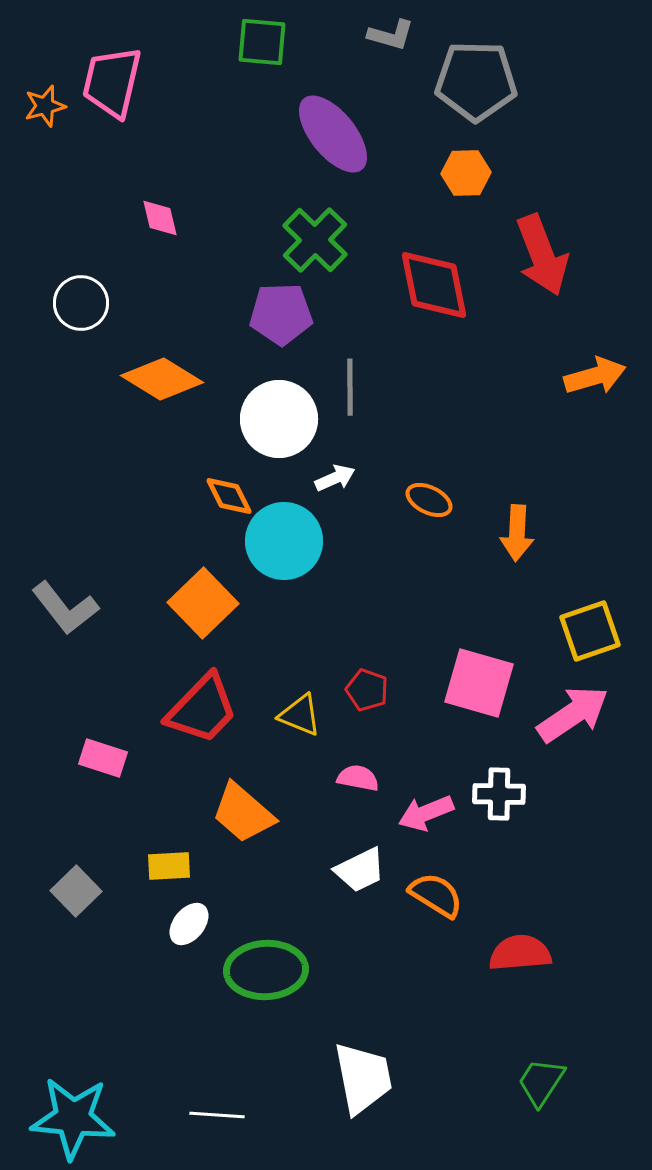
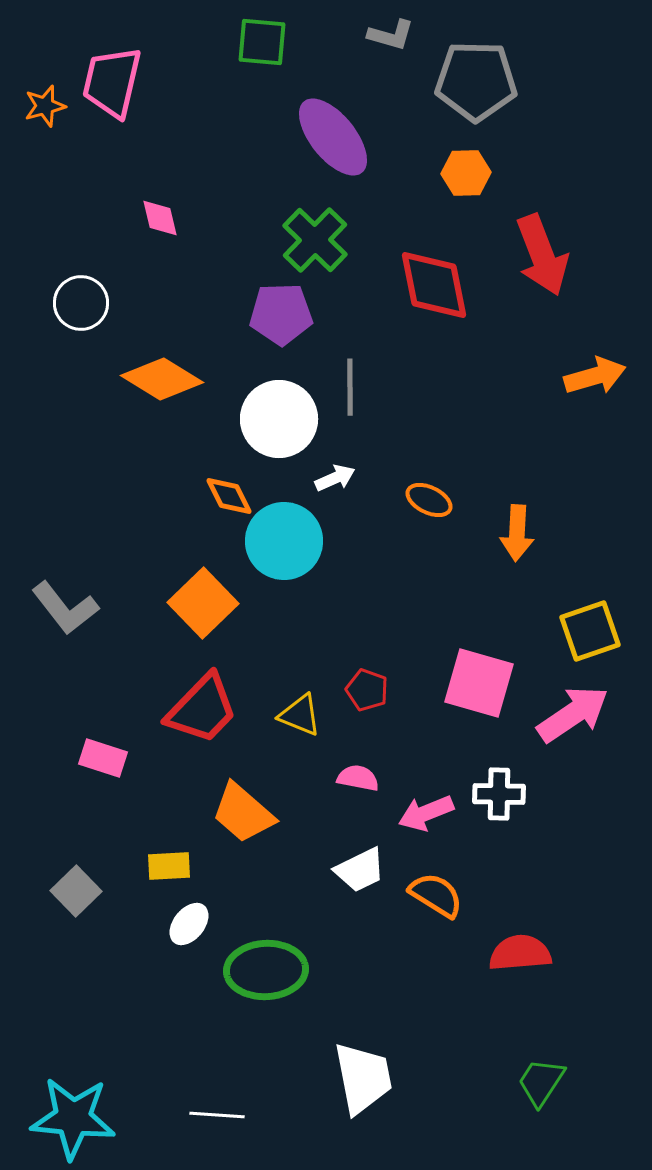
purple ellipse at (333, 134): moved 3 px down
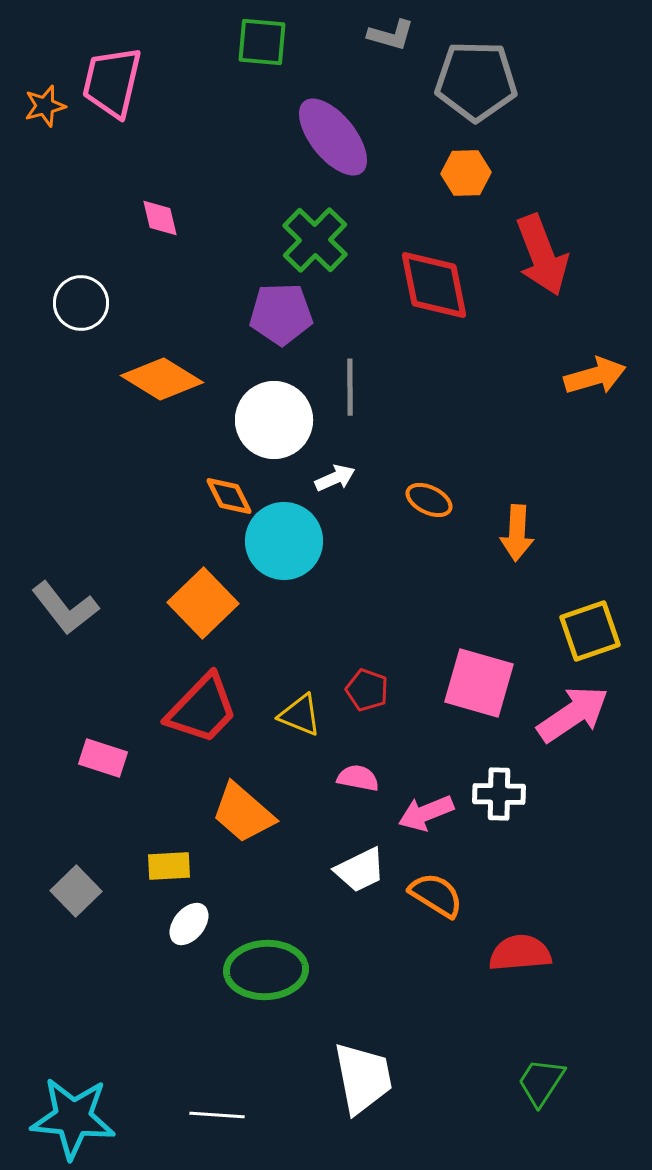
white circle at (279, 419): moved 5 px left, 1 px down
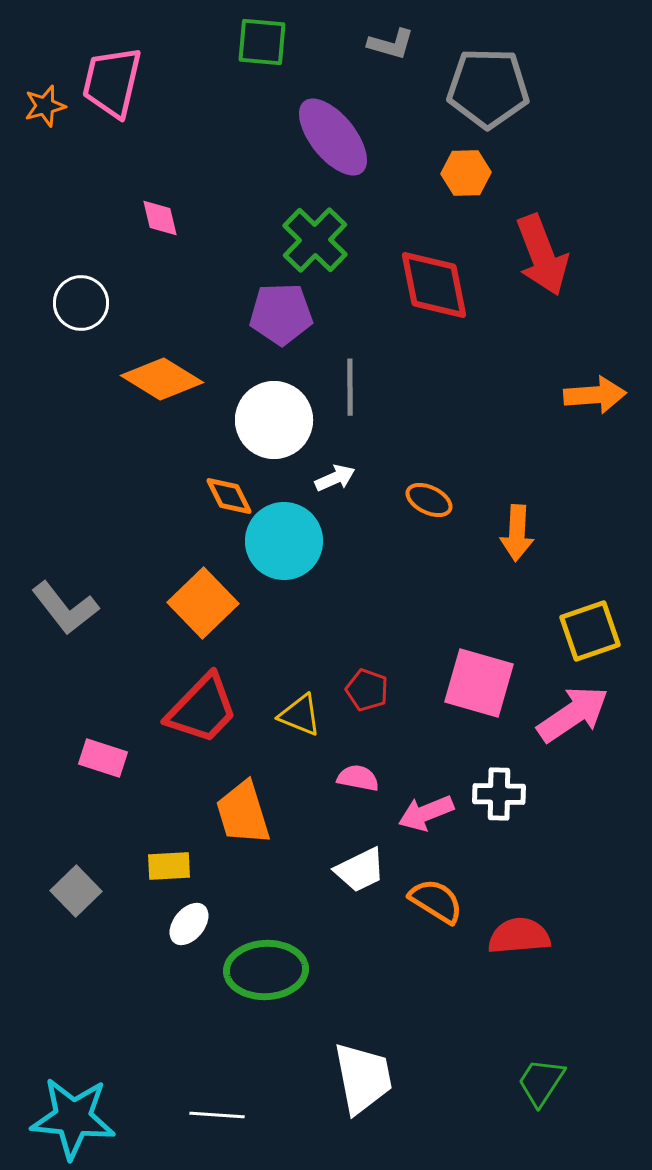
gray L-shape at (391, 35): moved 9 px down
gray pentagon at (476, 81): moved 12 px right, 7 px down
orange arrow at (595, 376): moved 19 px down; rotated 12 degrees clockwise
orange trapezoid at (243, 813): rotated 32 degrees clockwise
orange semicircle at (436, 895): moved 6 px down
red semicircle at (520, 953): moved 1 px left, 17 px up
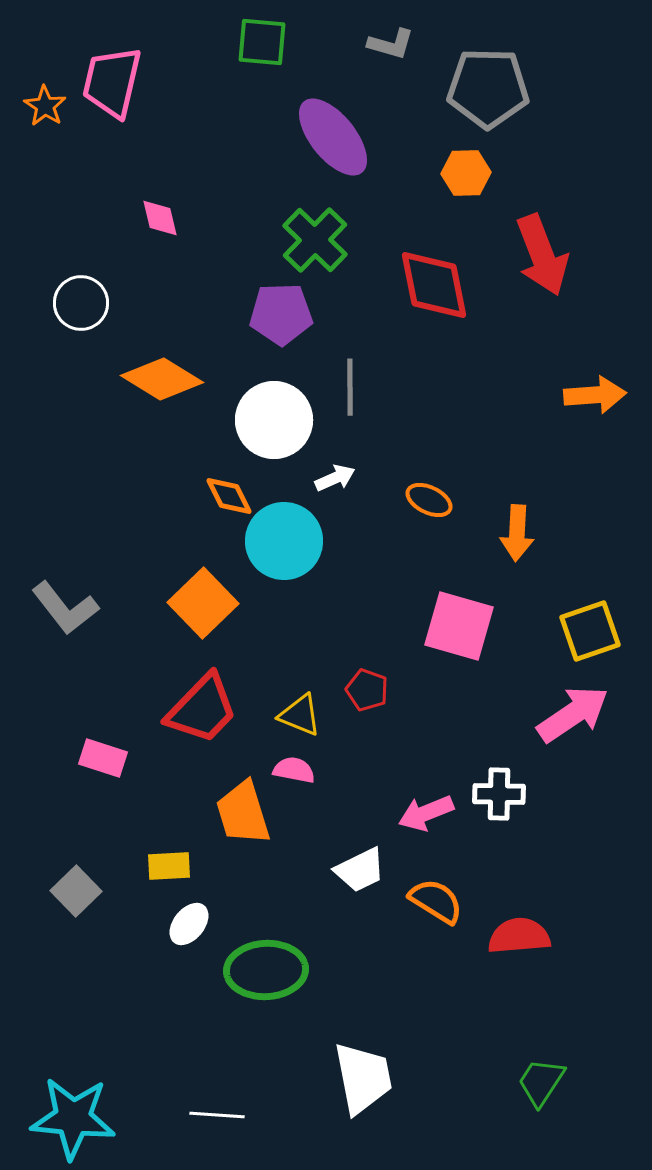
orange star at (45, 106): rotated 24 degrees counterclockwise
pink square at (479, 683): moved 20 px left, 57 px up
pink semicircle at (358, 778): moved 64 px left, 8 px up
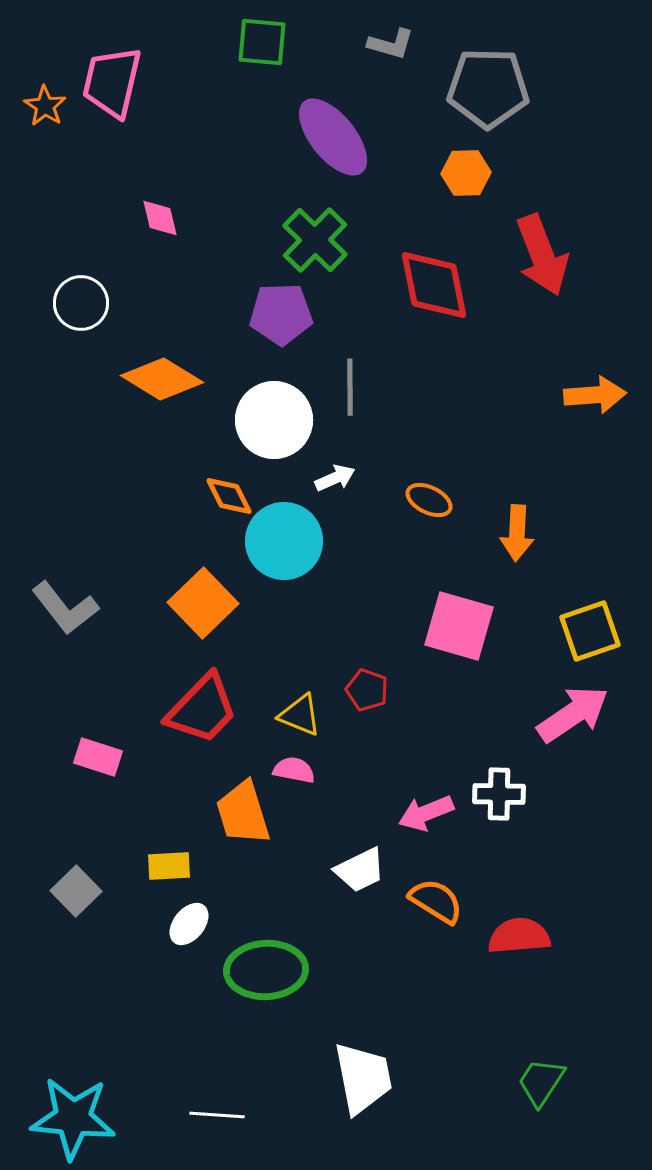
pink rectangle at (103, 758): moved 5 px left, 1 px up
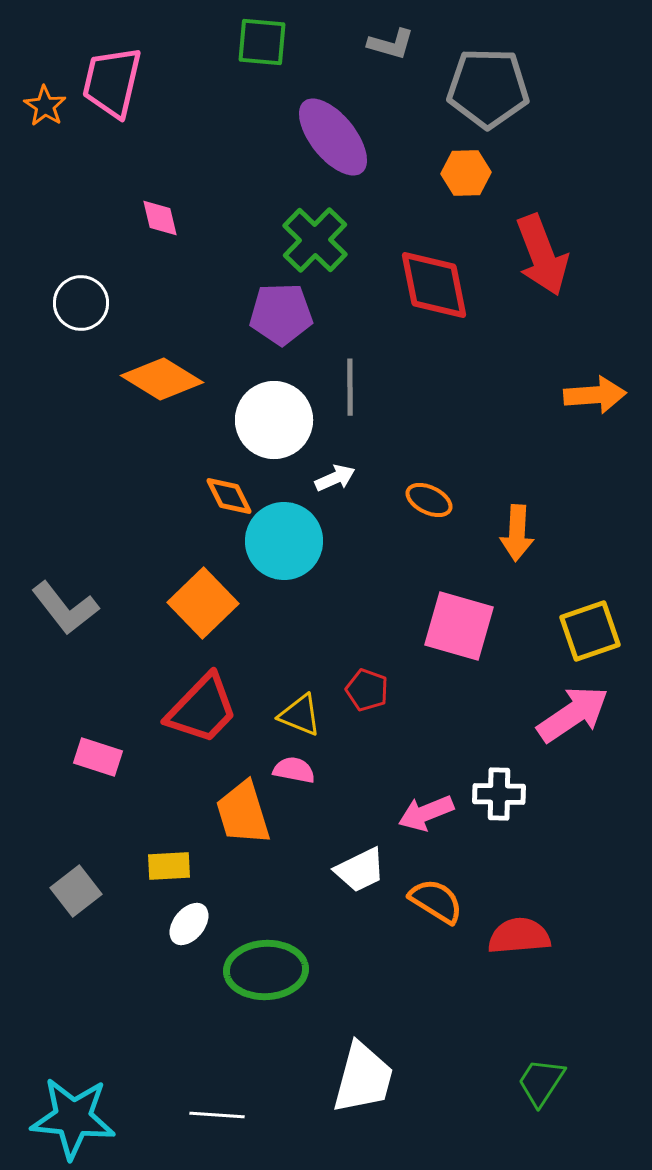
gray square at (76, 891): rotated 6 degrees clockwise
white trapezoid at (363, 1078): rotated 26 degrees clockwise
